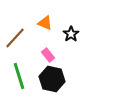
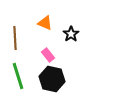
brown line: rotated 45 degrees counterclockwise
green line: moved 1 px left
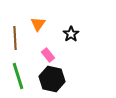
orange triangle: moved 7 px left, 1 px down; rotated 42 degrees clockwise
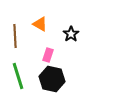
orange triangle: moved 2 px right; rotated 35 degrees counterclockwise
brown line: moved 2 px up
pink rectangle: rotated 56 degrees clockwise
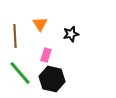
orange triangle: rotated 28 degrees clockwise
black star: rotated 21 degrees clockwise
pink rectangle: moved 2 px left
green line: moved 2 px right, 3 px up; rotated 24 degrees counterclockwise
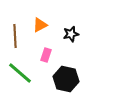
orange triangle: moved 1 px down; rotated 35 degrees clockwise
green line: rotated 8 degrees counterclockwise
black hexagon: moved 14 px right
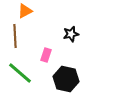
orange triangle: moved 15 px left, 14 px up
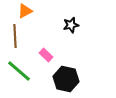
black star: moved 9 px up
pink rectangle: rotated 64 degrees counterclockwise
green line: moved 1 px left, 2 px up
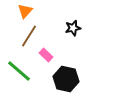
orange triangle: rotated 21 degrees counterclockwise
black star: moved 2 px right, 3 px down
brown line: moved 14 px right; rotated 35 degrees clockwise
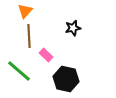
brown line: rotated 35 degrees counterclockwise
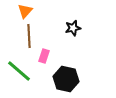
pink rectangle: moved 2 px left, 1 px down; rotated 64 degrees clockwise
